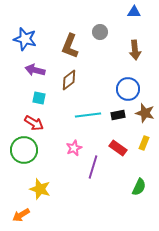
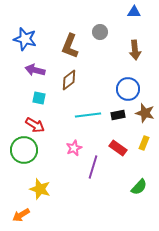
red arrow: moved 1 px right, 2 px down
green semicircle: rotated 18 degrees clockwise
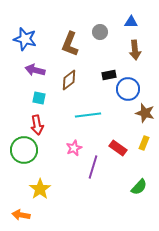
blue triangle: moved 3 px left, 10 px down
brown L-shape: moved 2 px up
black rectangle: moved 9 px left, 40 px up
red arrow: moved 2 px right; rotated 48 degrees clockwise
yellow star: rotated 20 degrees clockwise
orange arrow: rotated 42 degrees clockwise
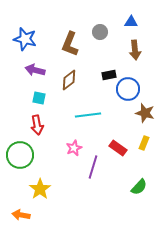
green circle: moved 4 px left, 5 px down
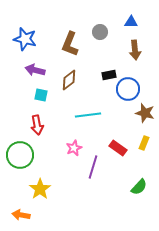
cyan square: moved 2 px right, 3 px up
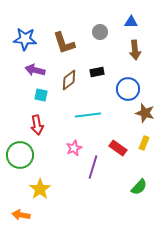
blue star: rotated 10 degrees counterclockwise
brown L-shape: moved 6 px left, 1 px up; rotated 40 degrees counterclockwise
black rectangle: moved 12 px left, 3 px up
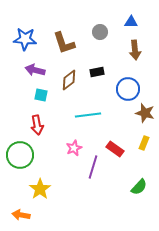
red rectangle: moved 3 px left, 1 px down
